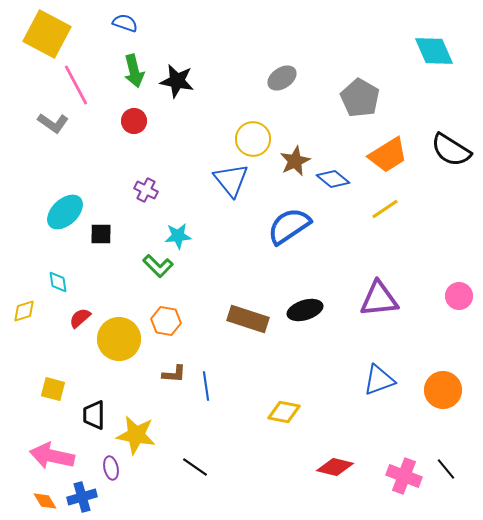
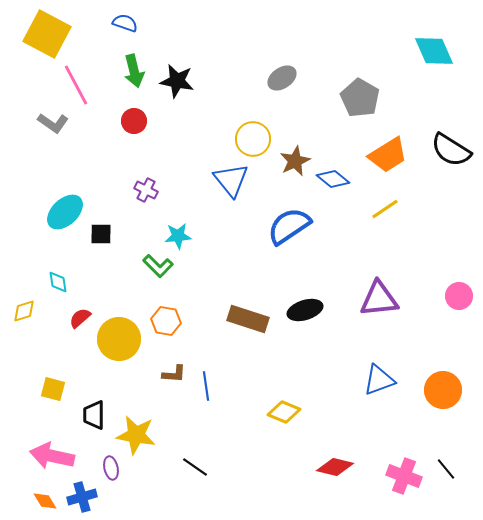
yellow diamond at (284, 412): rotated 12 degrees clockwise
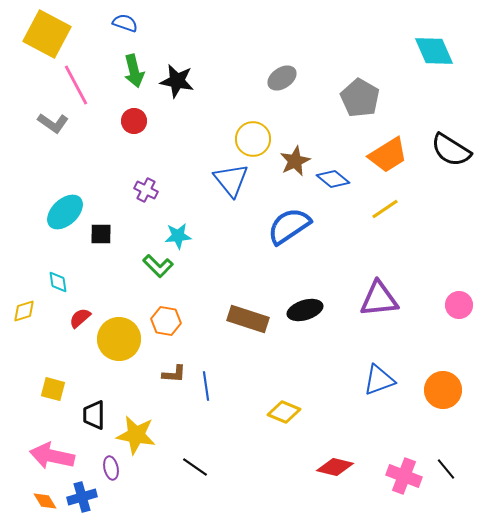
pink circle at (459, 296): moved 9 px down
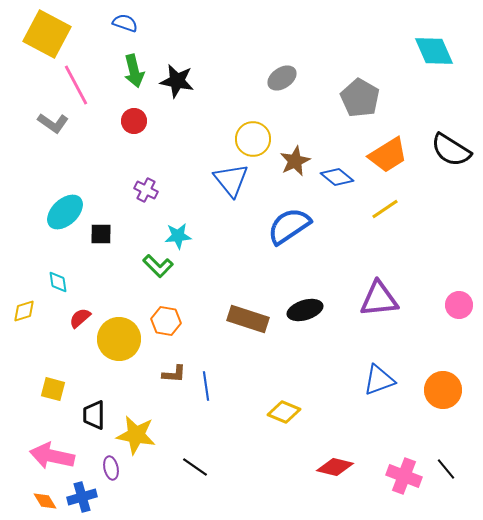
blue diamond at (333, 179): moved 4 px right, 2 px up
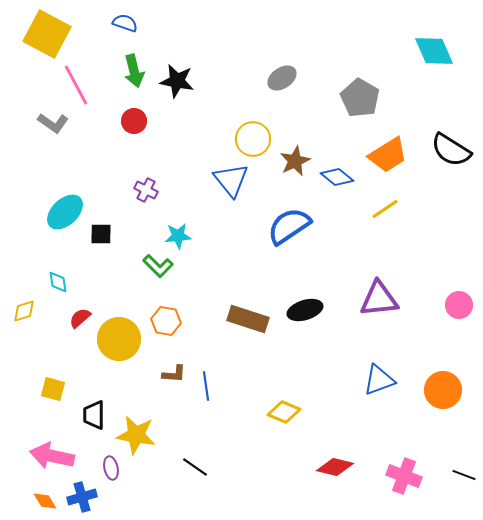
black line at (446, 469): moved 18 px right, 6 px down; rotated 30 degrees counterclockwise
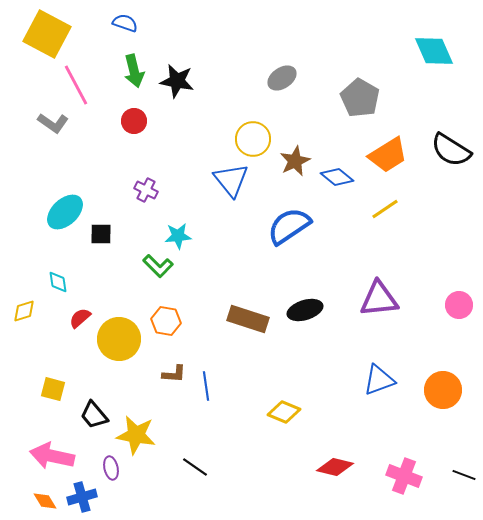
black trapezoid at (94, 415): rotated 40 degrees counterclockwise
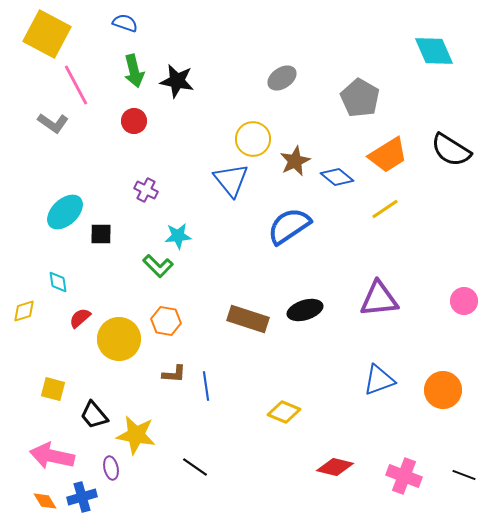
pink circle at (459, 305): moved 5 px right, 4 px up
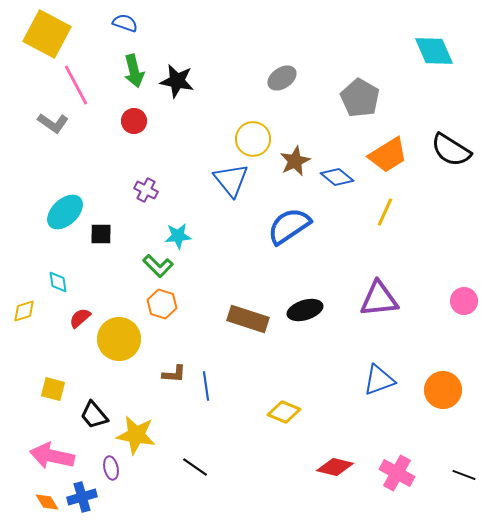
yellow line at (385, 209): moved 3 px down; rotated 32 degrees counterclockwise
orange hexagon at (166, 321): moved 4 px left, 17 px up; rotated 8 degrees clockwise
pink cross at (404, 476): moved 7 px left, 3 px up; rotated 8 degrees clockwise
orange diamond at (45, 501): moved 2 px right, 1 px down
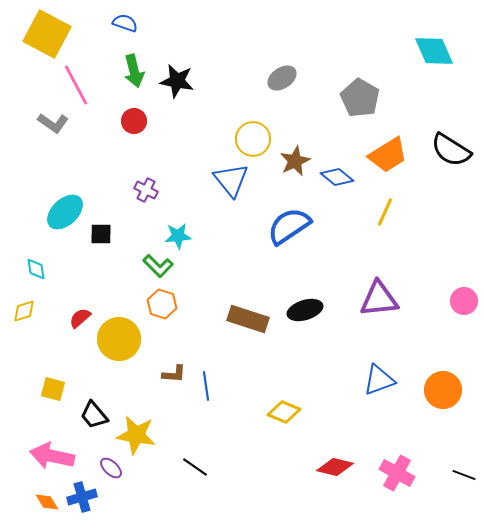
cyan diamond at (58, 282): moved 22 px left, 13 px up
purple ellipse at (111, 468): rotated 35 degrees counterclockwise
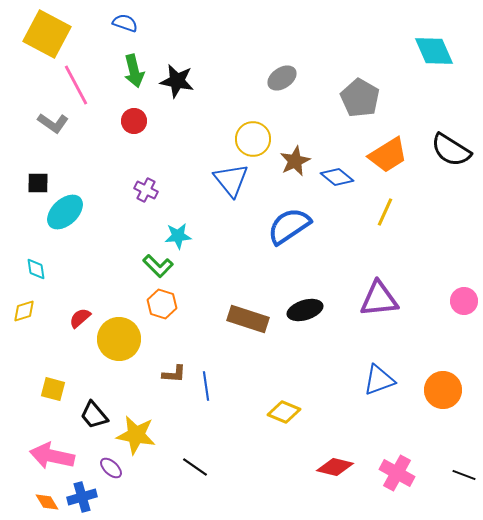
black square at (101, 234): moved 63 px left, 51 px up
